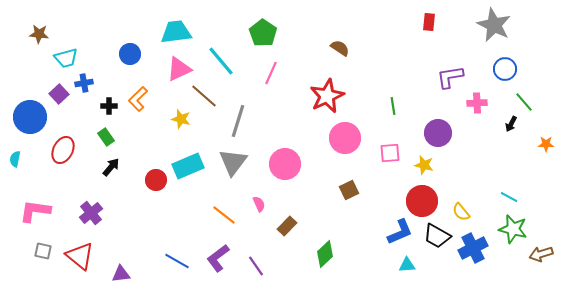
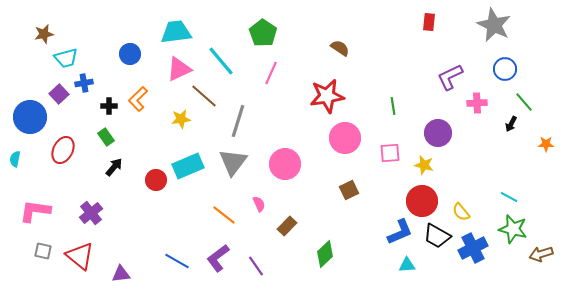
brown star at (39, 34): moved 5 px right; rotated 18 degrees counterclockwise
purple L-shape at (450, 77): rotated 16 degrees counterclockwise
red star at (327, 96): rotated 16 degrees clockwise
yellow star at (181, 119): rotated 24 degrees counterclockwise
black arrow at (111, 167): moved 3 px right
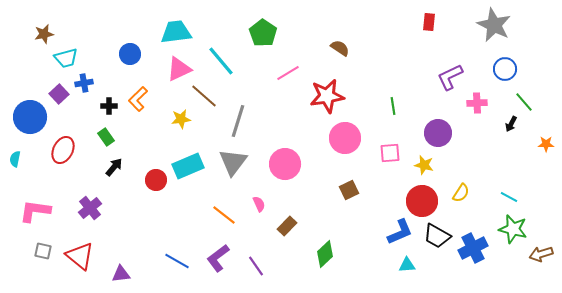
pink line at (271, 73): moved 17 px right; rotated 35 degrees clockwise
yellow semicircle at (461, 212): moved 19 px up; rotated 108 degrees counterclockwise
purple cross at (91, 213): moved 1 px left, 5 px up
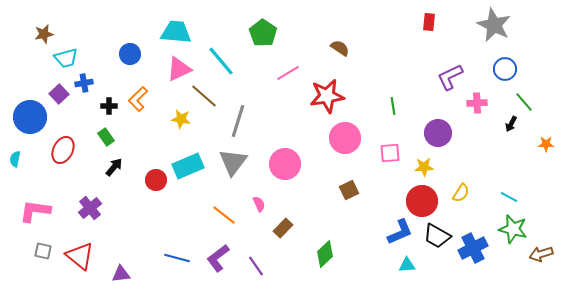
cyan trapezoid at (176, 32): rotated 12 degrees clockwise
yellow star at (181, 119): rotated 18 degrees clockwise
yellow star at (424, 165): moved 2 px down; rotated 18 degrees counterclockwise
brown rectangle at (287, 226): moved 4 px left, 2 px down
blue line at (177, 261): moved 3 px up; rotated 15 degrees counterclockwise
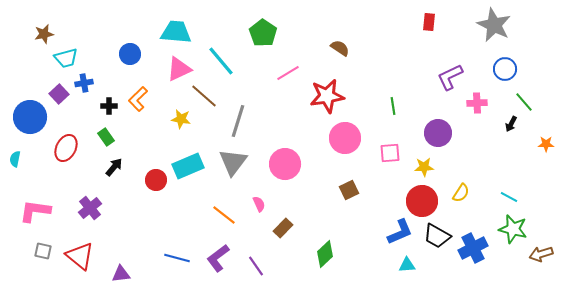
red ellipse at (63, 150): moved 3 px right, 2 px up
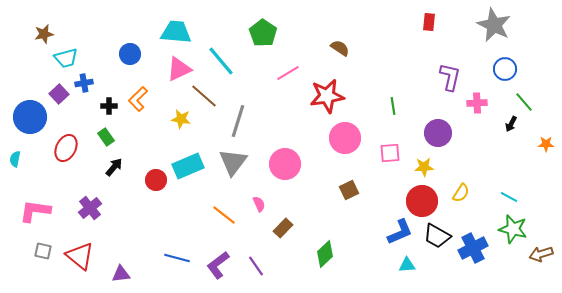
purple L-shape at (450, 77): rotated 128 degrees clockwise
purple L-shape at (218, 258): moved 7 px down
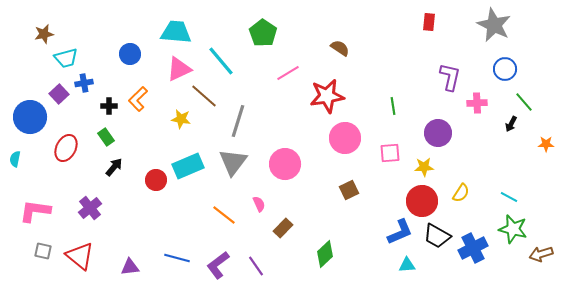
purple triangle at (121, 274): moved 9 px right, 7 px up
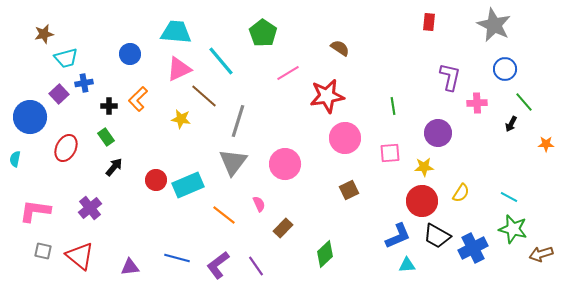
cyan rectangle at (188, 166): moved 19 px down
blue L-shape at (400, 232): moved 2 px left, 4 px down
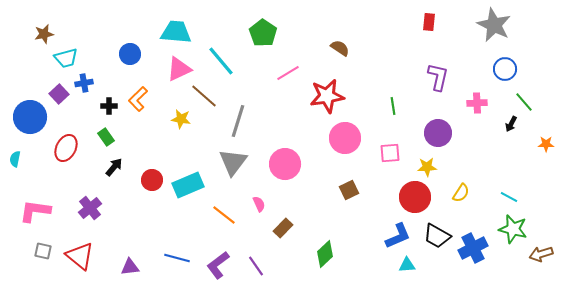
purple L-shape at (450, 77): moved 12 px left
yellow star at (424, 167): moved 3 px right
red circle at (156, 180): moved 4 px left
red circle at (422, 201): moved 7 px left, 4 px up
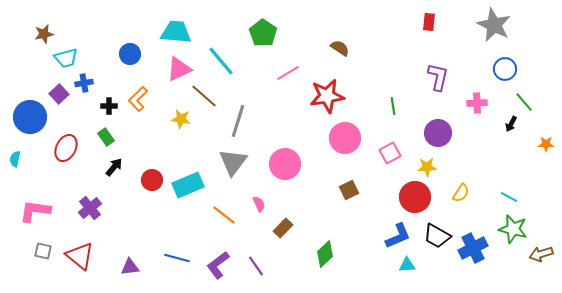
pink square at (390, 153): rotated 25 degrees counterclockwise
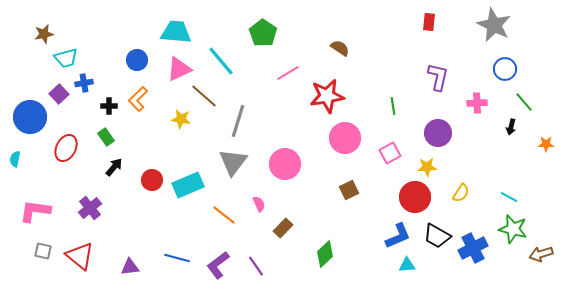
blue circle at (130, 54): moved 7 px right, 6 px down
black arrow at (511, 124): moved 3 px down; rotated 14 degrees counterclockwise
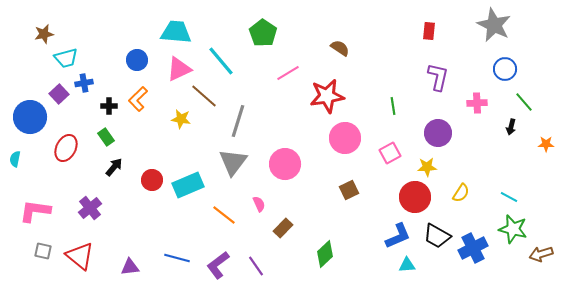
red rectangle at (429, 22): moved 9 px down
